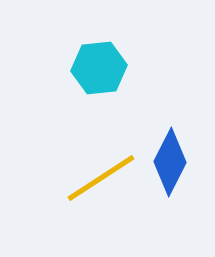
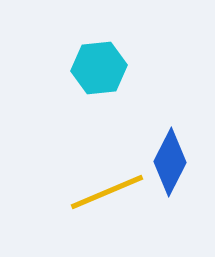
yellow line: moved 6 px right, 14 px down; rotated 10 degrees clockwise
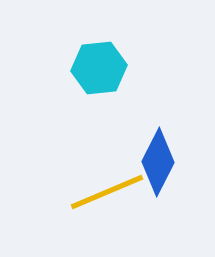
blue diamond: moved 12 px left
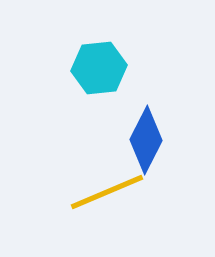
blue diamond: moved 12 px left, 22 px up
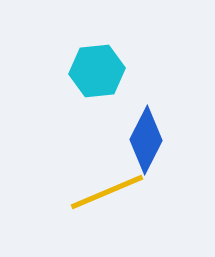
cyan hexagon: moved 2 px left, 3 px down
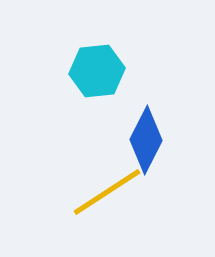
yellow line: rotated 10 degrees counterclockwise
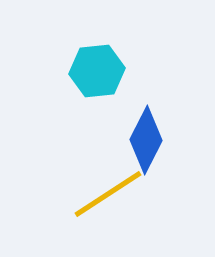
yellow line: moved 1 px right, 2 px down
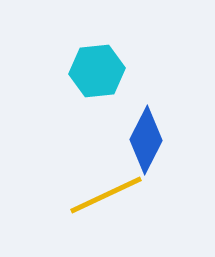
yellow line: moved 2 px left, 1 px down; rotated 8 degrees clockwise
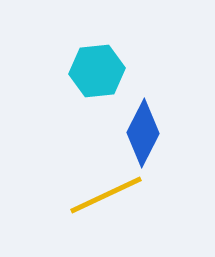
blue diamond: moved 3 px left, 7 px up
